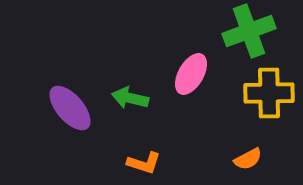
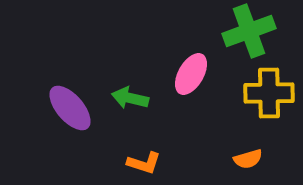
orange semicircle: rotated 12 degrees clockwise
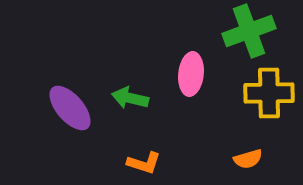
pink ellipse: rotated 24 degrees counterclockwise
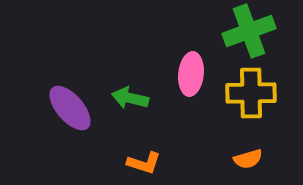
yellow cross: moved 18 px left
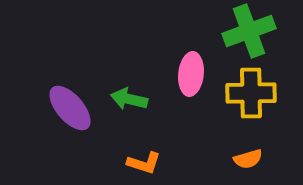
green arrow: moved 1 px left, 1 px down
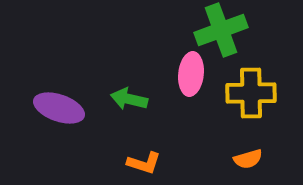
green cross: moved 28 px left, 1 px up
purple ellipse: moved 11 px left; rotated 30 degrees counterclockwise
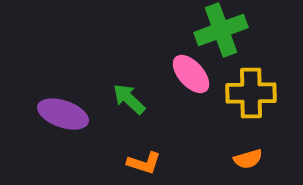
pink ellipse: rotated 48 degrees counterclockwise
green arrow: rotated 30 degrees clockwise
purple ellipse: moved 4 px right, 6 px down
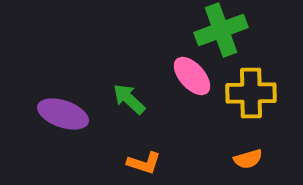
pink ellipse: moved 1 px right, 2 px down
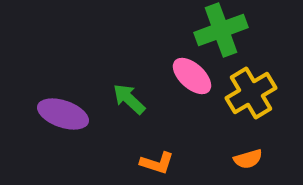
pink ellipse: rotated 6 degrees counterclockwise
yellow cross: rotated 30 degrees counterclockwise
orange L-shape: moved 13 px right
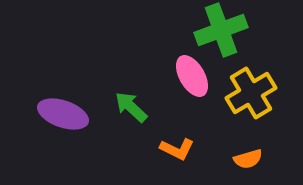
pink ellipse: rotated 18 degrees clockwise
green arrow: moved 2 px right, 8 px down
orange L-shape: moved 20 px right, 14 px up; rotated 8 degrees clockwise
